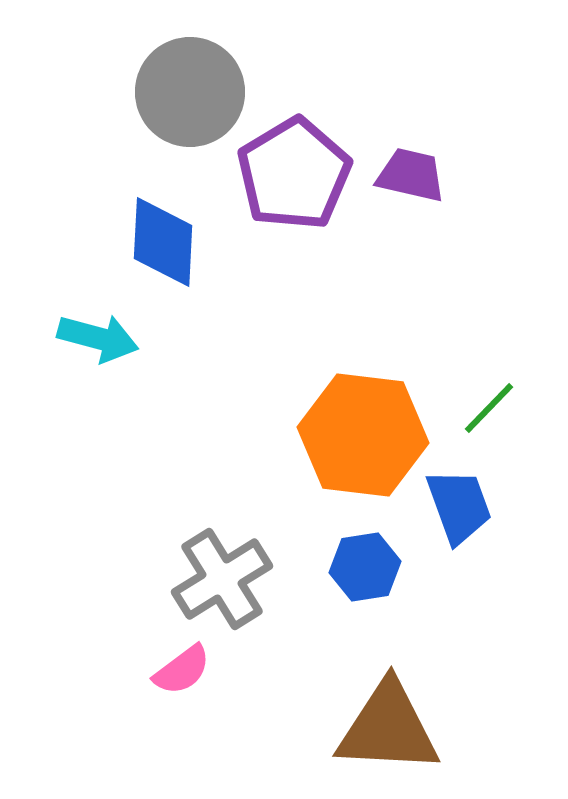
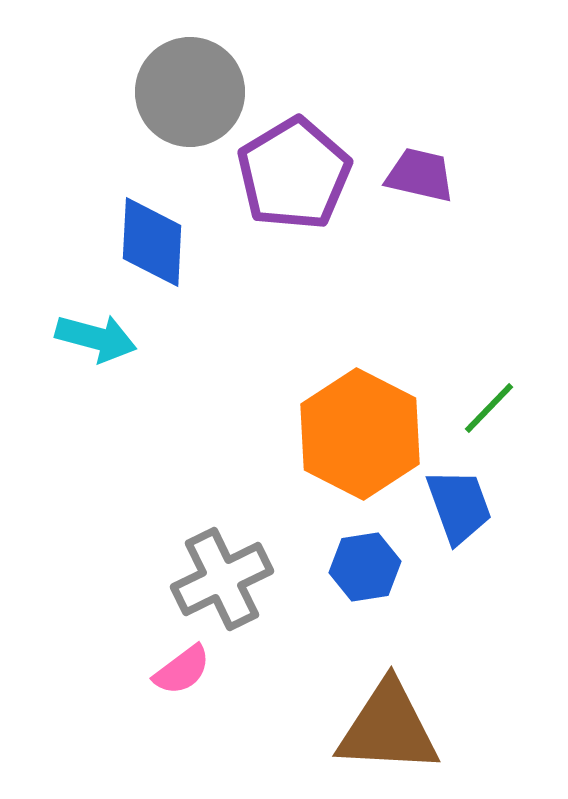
purple trapezoid: moved 9 px right
blue diamond: moved 11 px left
cyan arrow: moved 2 px left
orange hexagon: moved 3 px left, 1 px up; rotated 20 degrees clockwise
gray cross: rotated 6 degrees clockwise
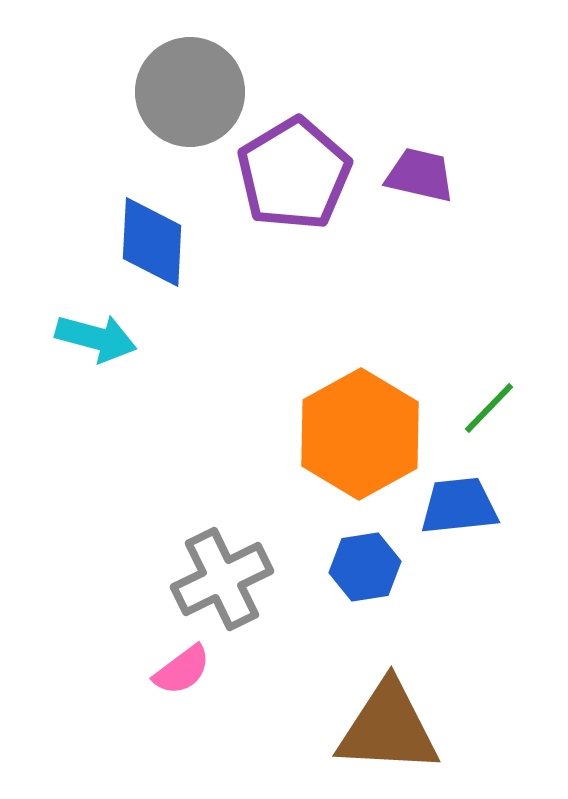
orange hexagon: rotated 4 degrees clockwise
blue trapezoid: rotated 76 degrees counterclockwise
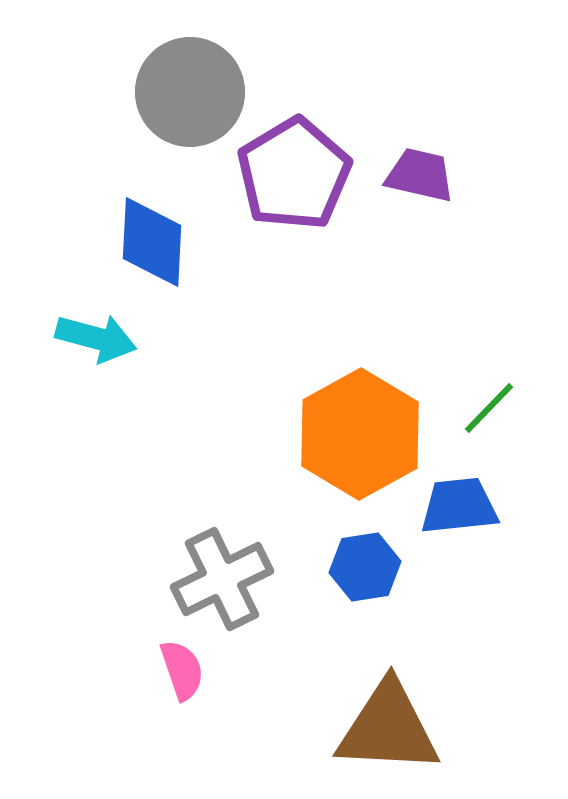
pink semicircle: rotated 72 degrees counterclockwise
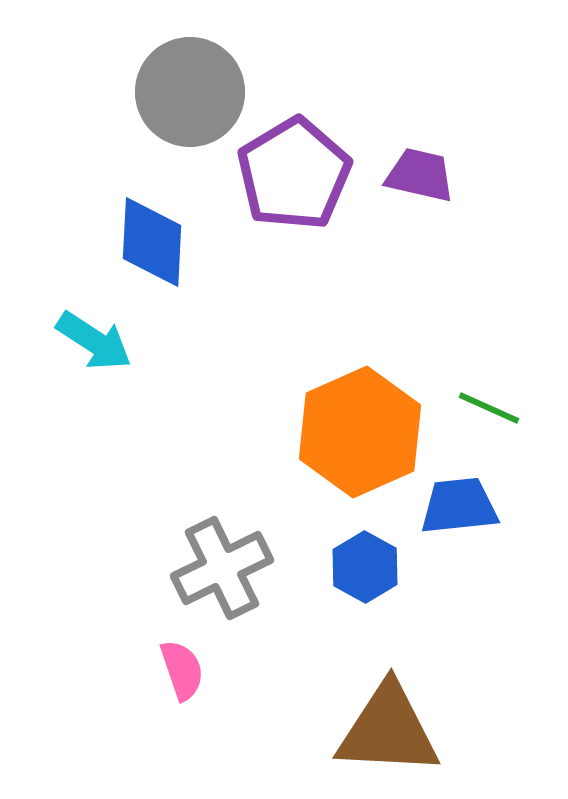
cyan arrow: moved 2 px left, 3 px down; rotated 18 degrees clockwise
green line: rotated 70 degrees clockwise
orange hexagon: moved 2 px up; rotated 5 degrees clockwise
blue hexagon: rotated 22 degrees counterclockwise
gray cross: moved 11 px up
brown triangle: moved 2 px down
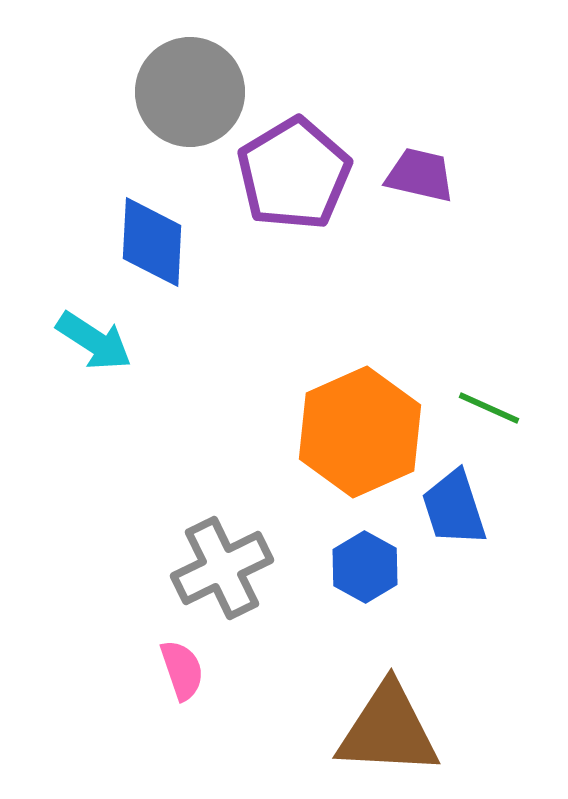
blue trapezoid: moved 5 px left, 2 px down; rotated 102 degrees counterclockwise
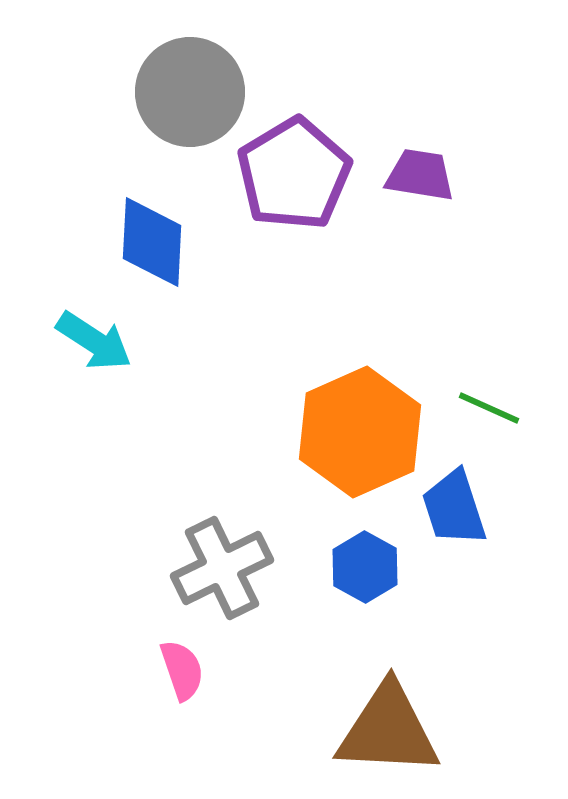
purple trapezoid: rotated 4 degrees counterclockwise
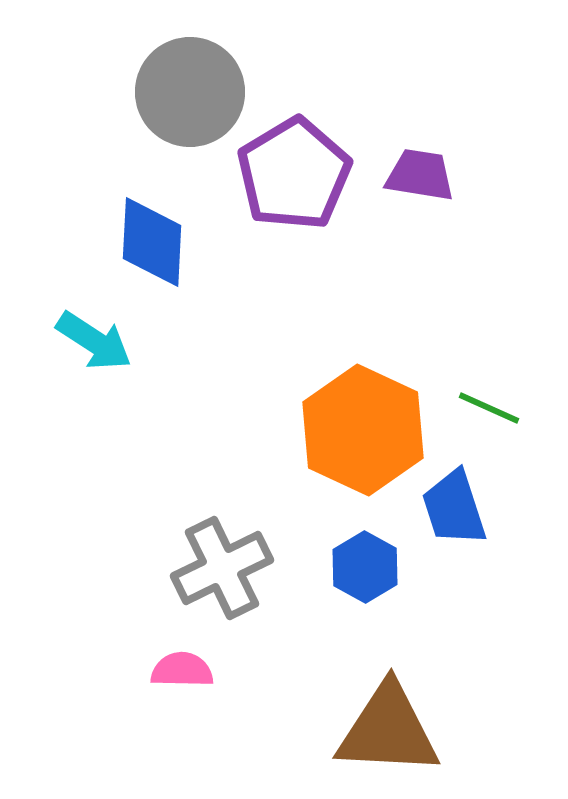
orange hexagon: moved 3 px right, 2 px up; rotated 11 degrees counterclockwise
pink semicircle: rotated 70 degrees counterclockwise
